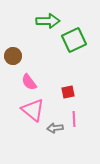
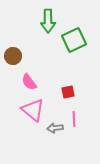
green arrow: rotated 90 degrees clockwise
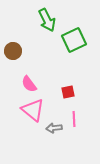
green arrow: moved 1 px left, 1 px up; rotated 25 degrees counterclockwise
brown circle: moved 5 px up
pink semicircle: moved 2 px down
gray arrow: moved 1 px left
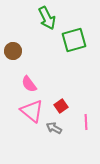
green arrow: moved 2 px up
green square: rotated 10 degrees clockwise
red square: moved 7 px left, 14 px down; rotated 24 degrees counterclockwise
pink triangle: moved 1 px left, 1 px down
pink line: moved 12 px right, 3 px down
gray arrow: rotated 35 degrees clockwise
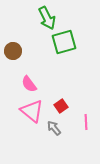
green square: moved 10 px left, 2 px down
gray arrow: rotated 21 degrees clockwise
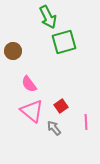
green arrow: moved 1 px right, 1 px up
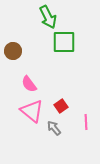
green square: rotated 15 degrees clockwise
